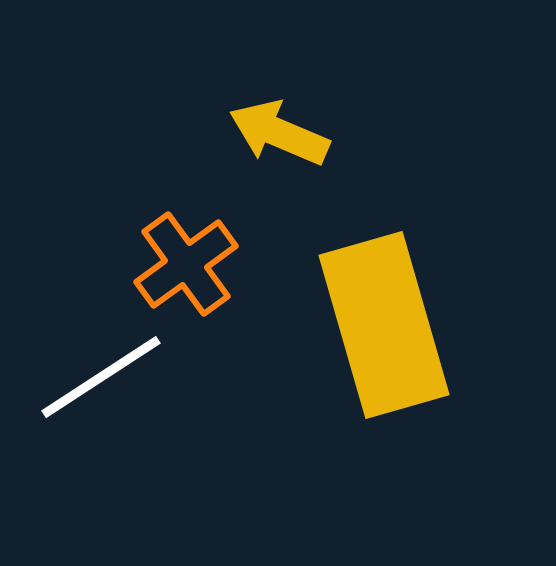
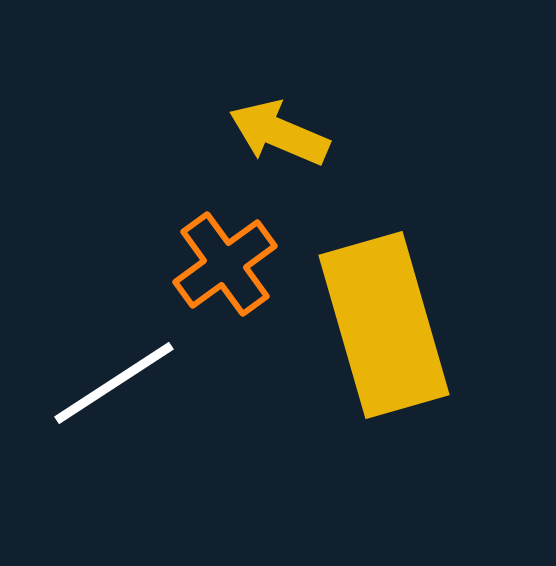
orange cross: moved 39 px right
white line: moved 13 px right, 6 px down
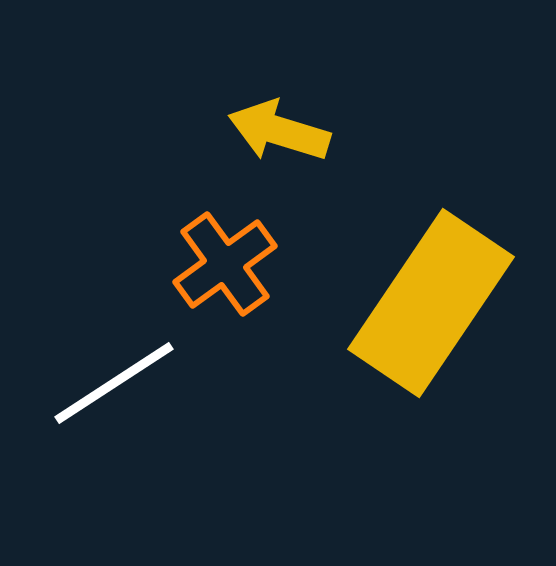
yellow arrow: moved 2 px up; rotated 6 degrees counterclockwise
yellow rectangle: moved 47 px right, 22 px up; rotated 50 degrees clockwise
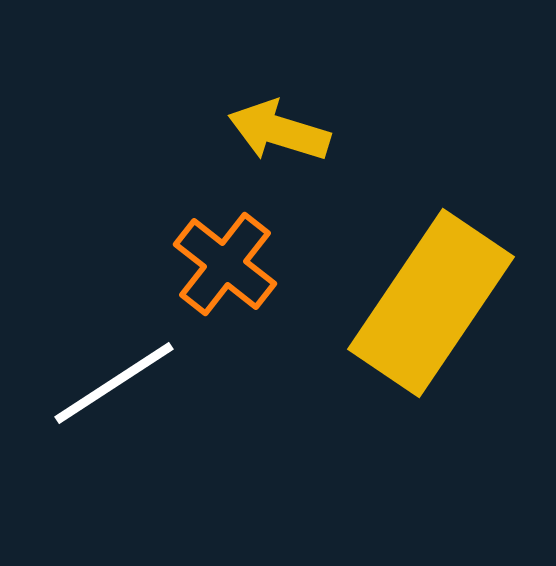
orange cross: rotated 16 degrees counterclockwise
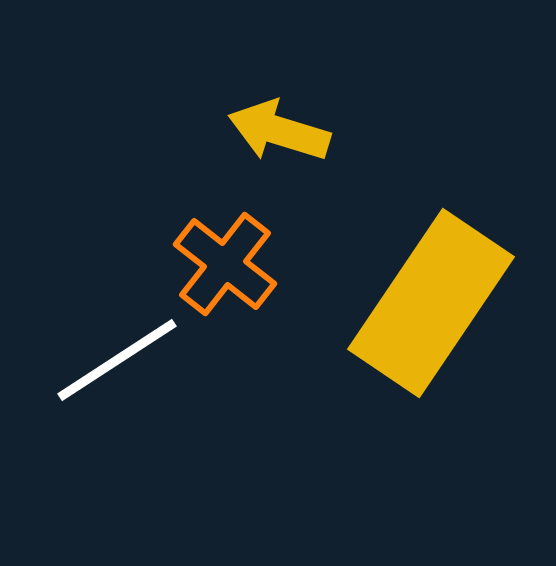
white line: moved 3 px right, 23 px up
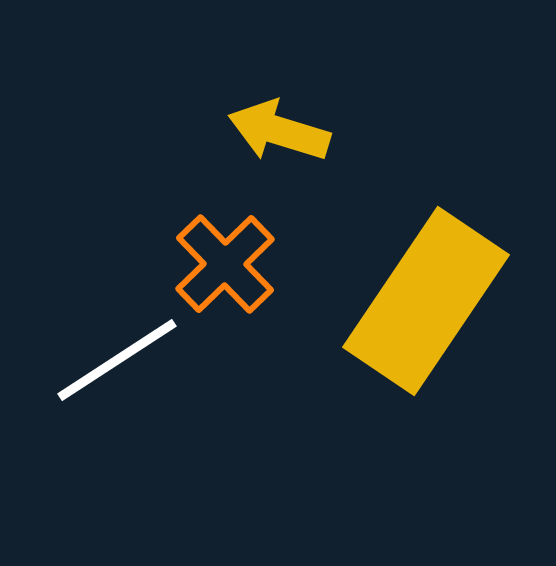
orange cross: rotated 8 degrees clockwise
yellow rectangle: moved 5 px left, 2 px up
